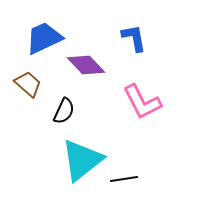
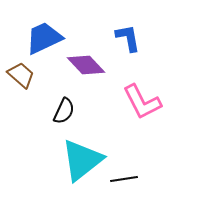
blue L-shape: moved 6 px left
brown trapezoid: moved 7 px left, 9 px up
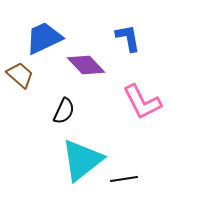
brown trapezoid: moved 1 px left
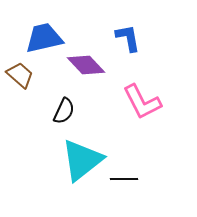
blue trapezoid: rotated 12 degrees clockwise
black line: rotated 8 degrees clockwise
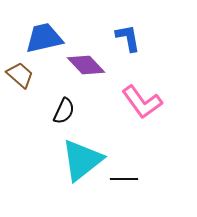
pink L-shape: rotated 9 degrees counterclockwise
